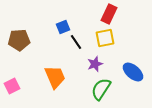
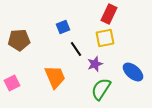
black line: moved 7 px down
pink square: moved 3 px up
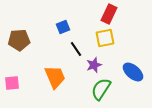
purple star: moved 1 px left, 1 px down
pink square: rotated 21 degrees clockwise
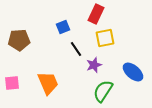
red rectangle: moved 13 px left
orange trapezoid: moved 7 px left, 6 px down
green semicircle: moved 2 px right, 2 px down
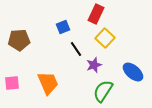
yellow square: rotated 36 degrees counterclockwise
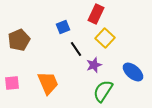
brown pentagon: rotated 20 degrees counterclockwise
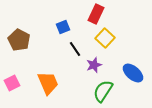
brown pentagon: rotated 20 degrees counterclockwise
black line: moved 1 px left
blue ellipse: moved 1 px down
pink square: rotated 21 degrees counterclockwise
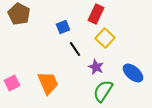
brown pentagon: moved 26 px up
purple star: moved 2 px right, 2 px down; rotated 28 degrees counterclockwise
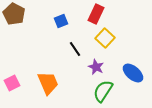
brown pentagon: moved 5 px left
blue square: moved 2 px left, 6 px up
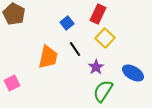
red rectangle: moved 2 px right
blue square: moved 6 px right, 2 px down; rotated 16 degrees counterclockwise
purple star: rotated 14 degrees clockwise
blue ellipse: rotated 10 degrees counterclockwise
orange trapezoid: moved 26 px up; rotated 35 degrees clockwise
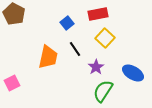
red rectangle: rotated 54 degrees clockwise
